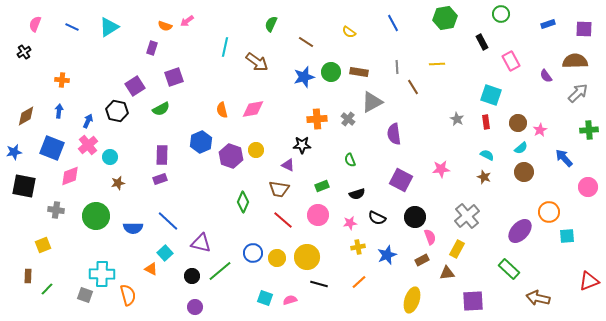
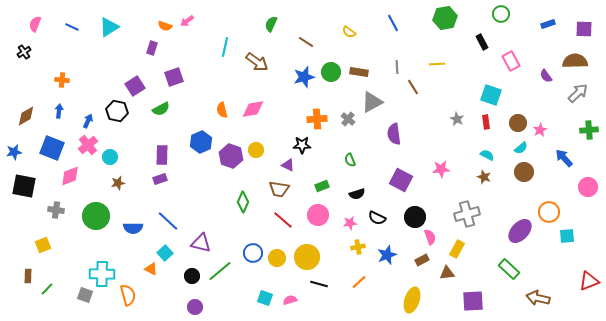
gray cross at (467, 216): moved 2 px up; rotated 25 degrees clockwise
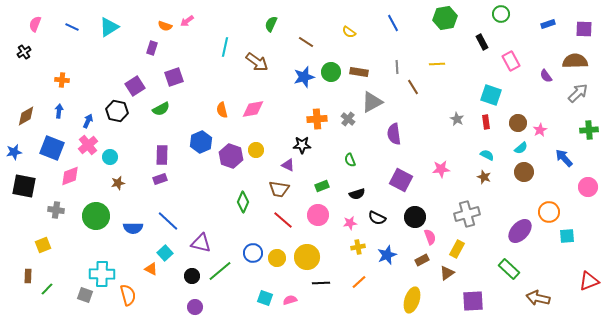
brown triangle at (447, 273): rotated 28 degrees counterclockwise
black line at (319, 284): moved 2 px right, 1 px up; rotated 18 degrees counterclockwise
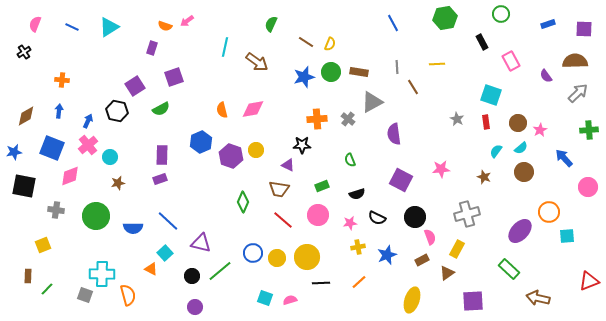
yellow semicircle at (349, 32): moved 19 px left, 12 px down; rotated 104 degrees counterclockwise
cyan semicircle at (487, 155): moved 9 px right, 4 px up; rotated 80 degrees counterclockwise
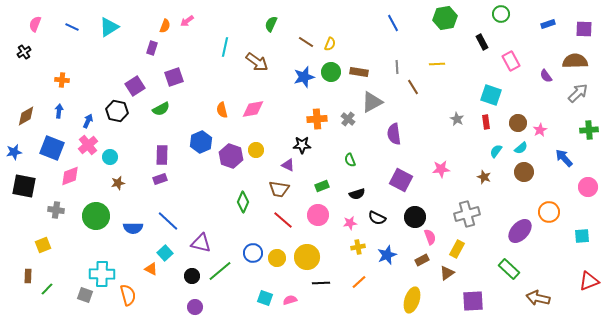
orange semicircle at (165, 26): rotated 88 degrees counterclockwise
cyan square at (567, 236): moved 15 px right
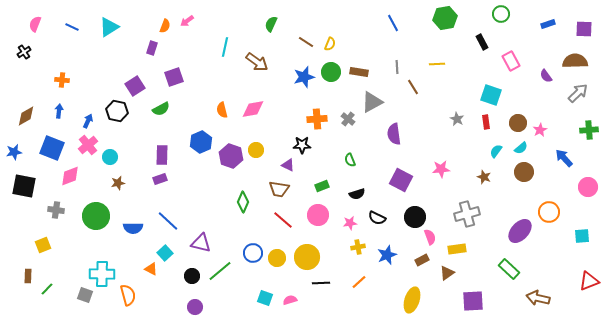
yellow rectangle at (457, 249): rotated 54 degrees clockwise
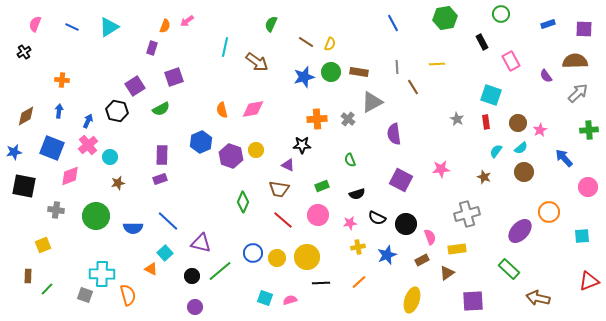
black circle at (415, 217): moved 9 px left, 7 px down
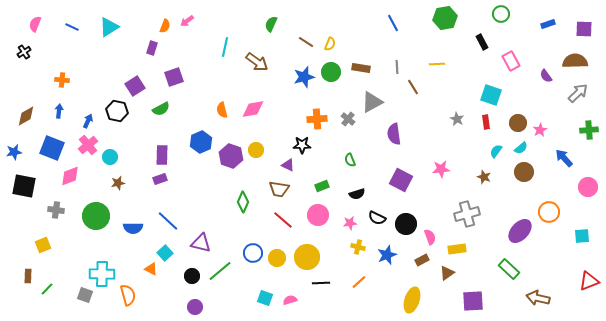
brown rectangle at (359, 72): moved 2 px right, 4 px up
yellow cross at (358, 247): rotated 24 degrees clockwise
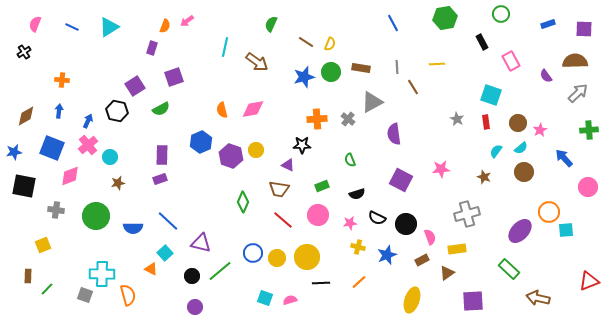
cyan square at (582, 236): moved 16 px left, 6 px up
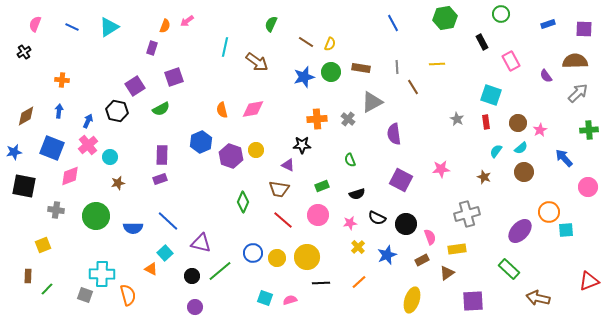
yellow cross at (358, 247): rotated 32 degrees clockwise
